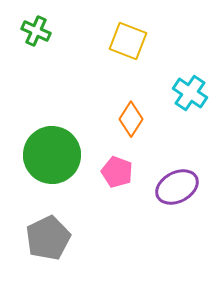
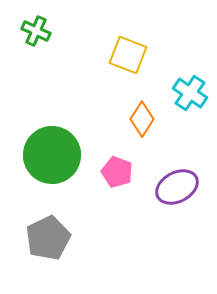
yellow square: moved 14 px down
orange diamond: moved 11 px right
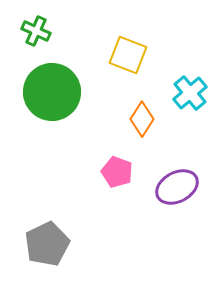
cyan cross: rotated 16 degrees clockwise
green circle: moved 63 px up
gray pentagon: moved 1 px left, 6 px down
